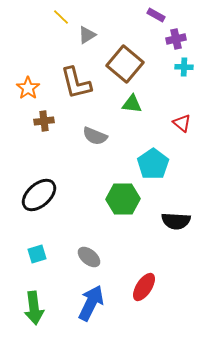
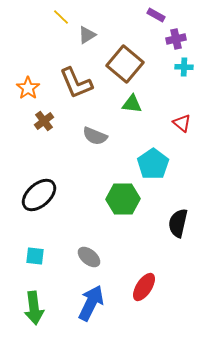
brown L-shape: rotated 9 degrees counterclockwise
brown cross: rotated 30 degrees counterclockwise
black semicircle: moved 2 px right, 2 px down; rotated 100 degrees clockwise
cyan square: moved 2 px left, 2 px down; rotated 24 degrees clockwise
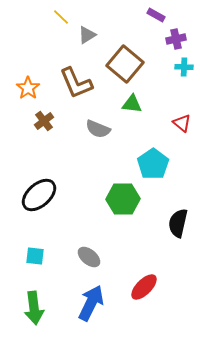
gray semicircle: moved 3 px right, 7 px up
red ellipse: rotated 12 degrees clockwise
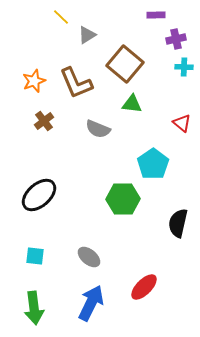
purple rectangle: rotated 30 degrees counterclockwise
orange star: moved 6 px right, 7 px up; rotated 15 degrees clockwise
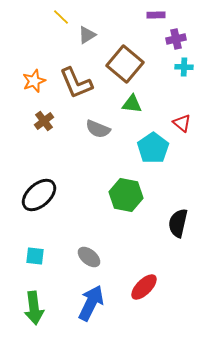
cyan pentagon: moved 16 px up
green hexagon: moved 3 px right, 4 px up; rotated 12 degrees clockwise
